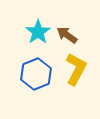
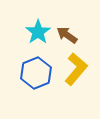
yellow L-shape: rotated 12 degrees clockwise
blue hexagon: moved 1 px up
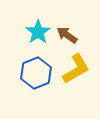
yellow L-shape: rotated 20 degrees clockwise
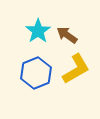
cyan star: moved 1 px up
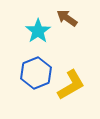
brown arrow: moved 17 px up
yellow L-shape: moved 5 px left, 16 px down
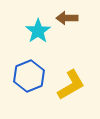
brown arrow: rotated 35 degrees counterclockwise
blue hexagon: moved 7 px left, 3 px down
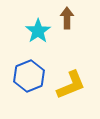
brown arrow: rotated 90 degrees clockwise
yellow L-shape: rotated 8 degrees clockwise
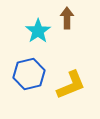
blue hexagon: moved 2 px up; rotated 8 degrees clockwise
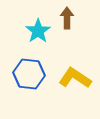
blue hexagon: rotated 20 degrees clockwise
yellow L-shape: moved 4 px right, 7 px up; rotated 124 degrees counterclockwise
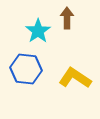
blue hexagon: moved 3 px left, 5 px up
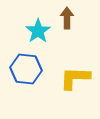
yellow L-shape: rotated 32 degrees counterclockwise
